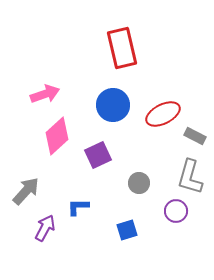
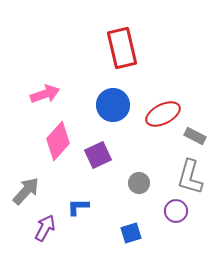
pink diamond: moved 1 px right, 5 px down; rotated 6 degrees counterclockwise
blue square: moved 4 px right, 3 px down
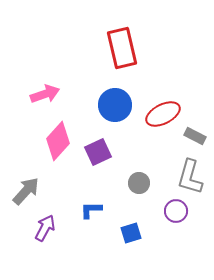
blue circle: moved 2 px right
purple square: moved 3 px up
blue L-shape: moved 13 px right, 3 px down
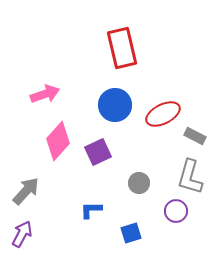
purple arrow: moved 23 px left, 6 px down
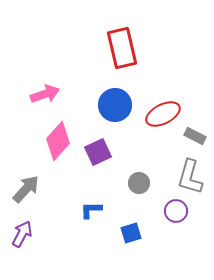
gray arrow: moved 2 px up
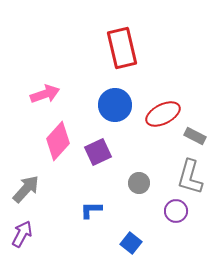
blue square: moved 10 px down; rotated 35 degrees counterclockwise
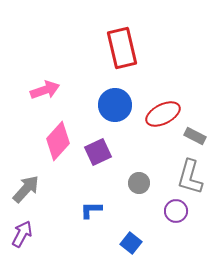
pink arrow: moved 4 px up
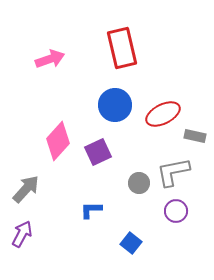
pink arrow: moved 5 px right, 31 px up
gray rectangle: rotated 15 degrees counterclockwise
gray L-shape: moved 17 px left, 5 px up; rotated 63 degrees clockwise
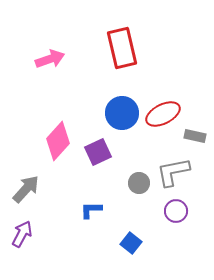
blue circle: moved 7 px right, 8 px down
